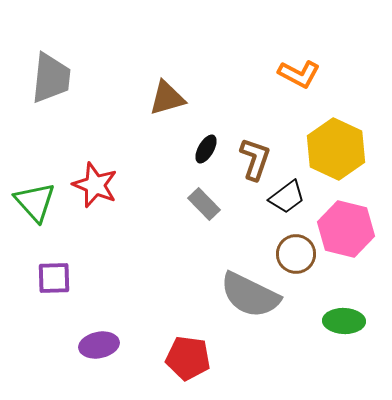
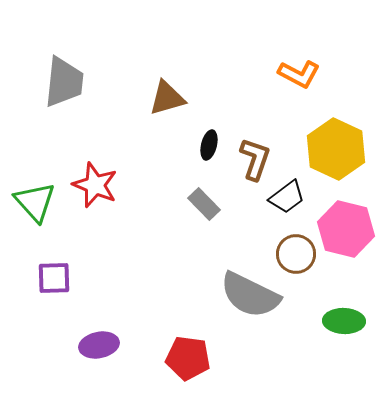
gray trapezoid: moved 13 px right, 4 px down
black ellipse: moved 3 px right, 4 px up; rotated 16 degrees counterclockwise
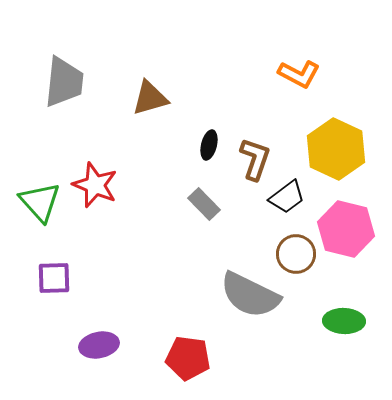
brown triangle: moved 17 px left
green triangle: moved 5 px right
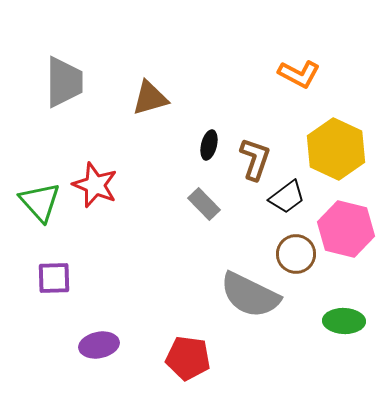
gray trapezoid: rotated 6 degrees counterclockwise
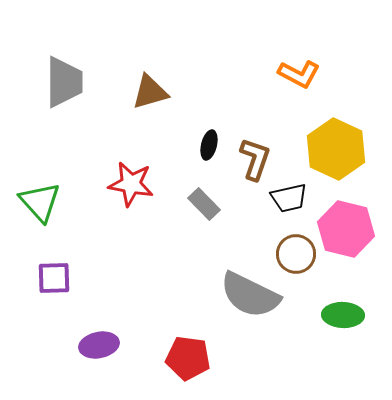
brown triangle: moved 6 px up
red star: moved 36 px right, 1 px up; rotated 12 degrees counterclockwise
black trapezoid: moved 2 px right, 1 px down; rotated 24 degrees clockwise
green ellipse: moved 1 px left, 6 px up
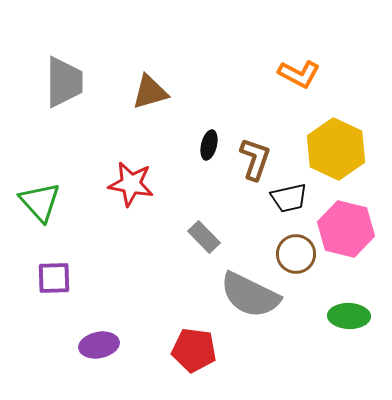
gray rectangle: moved 33 px down
green ellipse: moved 6 px right, 1 px down
red pentagon: moved 6 px right, 8 px up
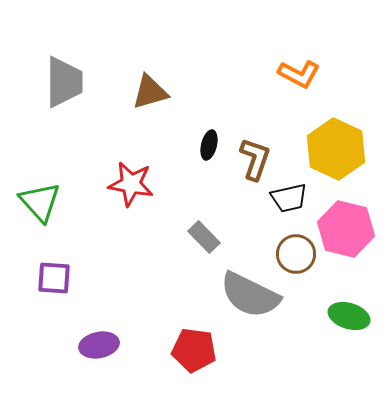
purple square: rotated 6 degrees clockwise
green ellipse: rotated 15 degrees clockwise
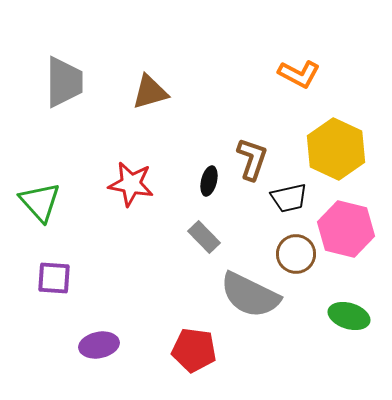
black ellipse: moved 36 px down
brown L-shape: moved 3 px left
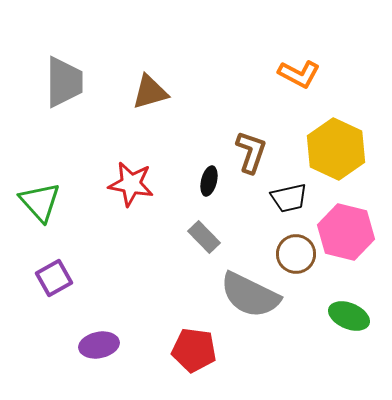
brown L-shape: moved 1 px left, 7 px up
pink hexagon: moved 3 px down
purple square: rotated 33 degrees counterclockwise
green ellipse: rotated 6 degrees clockwise
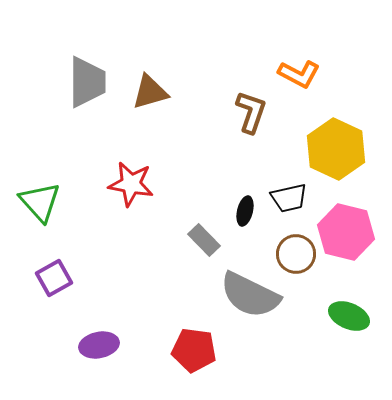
gray trapezoid: moved 23 px right
brown L-shape: moved 40 px up
black ellipse: moved 36 px right, 30 px down
gray rectangle: moved 3 px down
